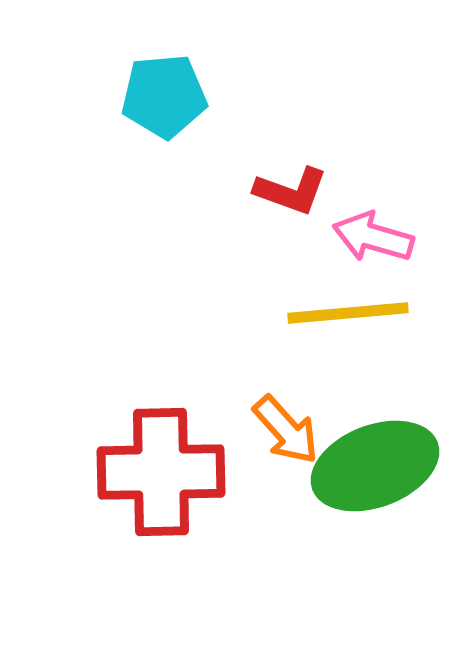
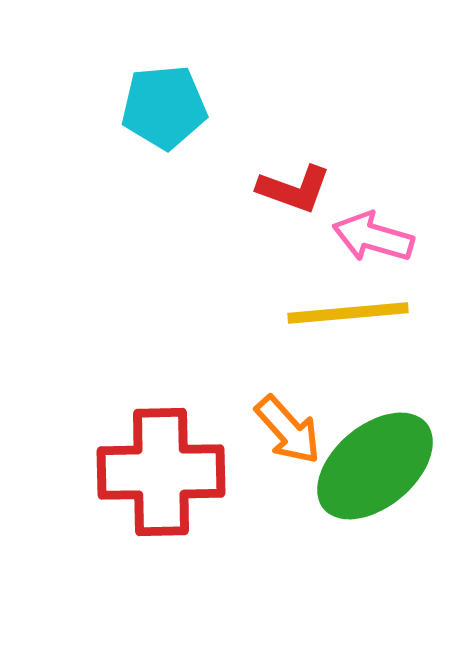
cyan pentagon: moved 11 px down
red L-shape: moved 3 px right, 2 px up
orange arrow: moved 2 px right
green ellipse: rotated 19 degrees counterclockwise
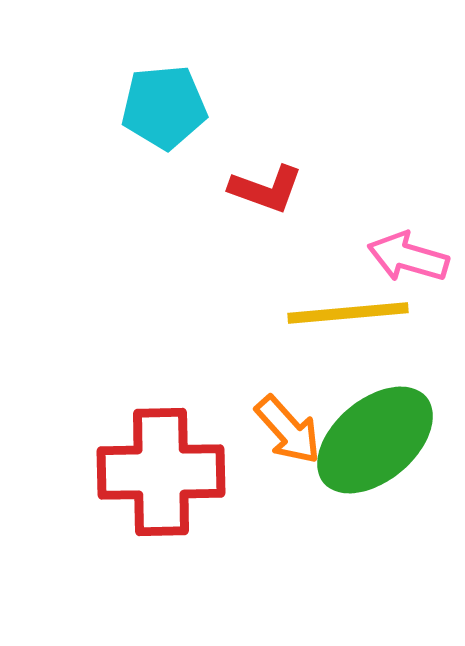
red L-shape: moved 28 px left
pink arrow: moved 35 px right, 20 px down
green ellipse: moved 26 px up
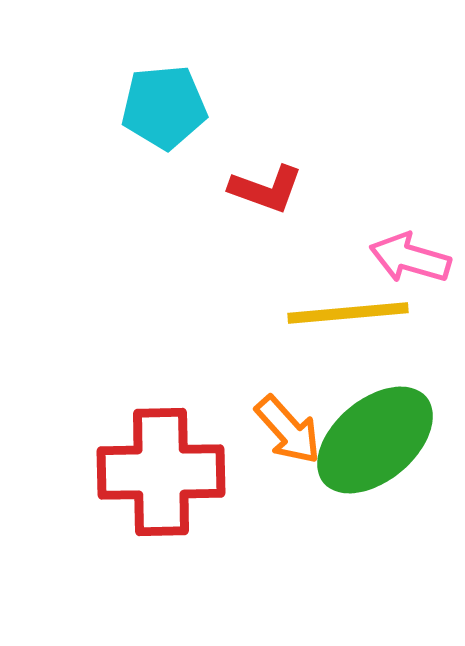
pink arrow: moved 2 px right, 1 px down
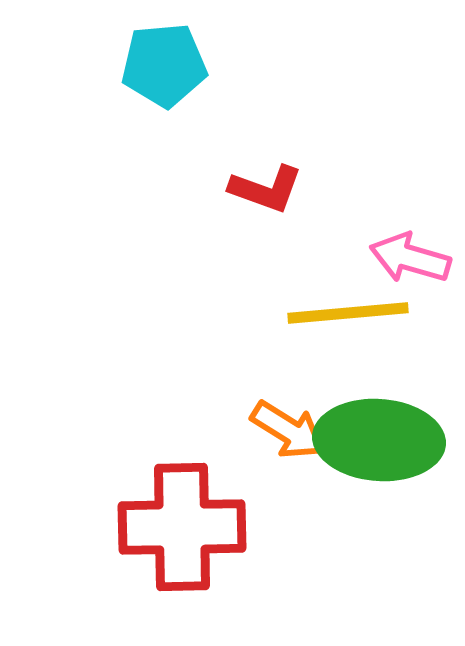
cyan pentagon: moved 42 px up
orange arrow: rotated 16 degrees counterclockwise
green ellipse: moved 4 px right; rotated 44 degrees clockwise
red cross: moved 21 px right, 55 px down
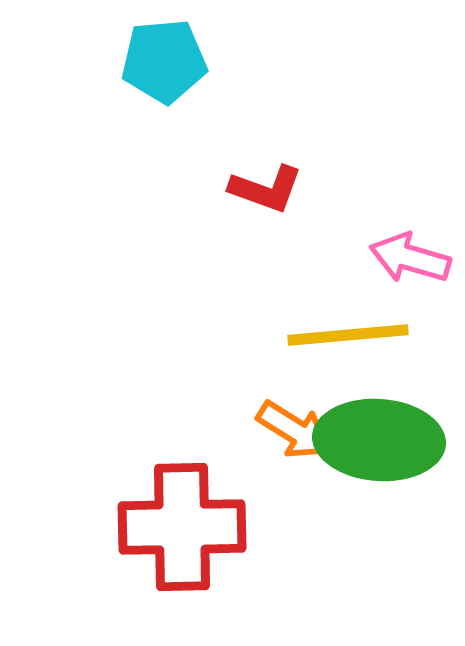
cyan pentagon: moved 4 px up
yellow line: moved 22 px down
orange arrow: moved 6 px right
